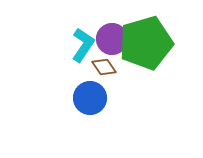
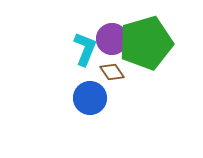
cyan L-shape: moved 2 px right, 4 px down; rotated 12 degrees counterclockwise
brown diamond: moved 8 px right, 5 px down
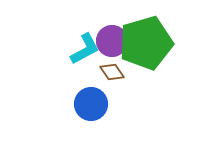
purple circle: moved 2 px down
cyan L-shape: rotated 40 degrees clockwise
blue circle: moved 1 px right, 6 px down
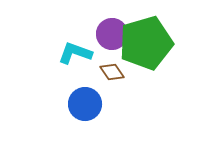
purple circle: moved 7 px up
cyan L-shape: moved 10 px left, 4 px down; rotated 132 degrees counterclockwise
blue circle: moved 6 px left
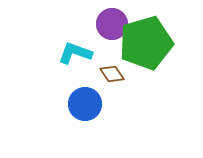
purple circle: moved 10 px up
brown diamond: moved 2 px down
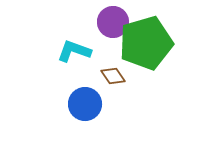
purple circle: moved 1 px right, 2 px up
cyan L-shape: moved 1 px left, 2 px up
brown diamond: moved 1 px right, 2 px down
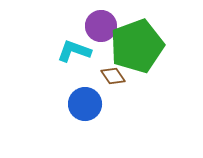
purple circle: moved 12 px left, 4 px down
green pentagon: moved 9 px left, 3 px down; rotated 4 degrees counterclockwise
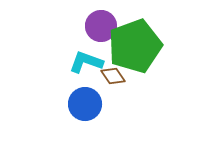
green pentagon: moved 2 px left
cyan L-shape: moved 12 px right, 11 px down
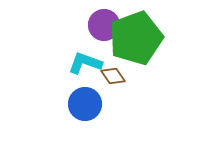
purple circle: moved 3 px right, 1 px up
green pentagon: moved 1 px right, 8 px up
cyan L-shape: moved 1 px left, 1 px down
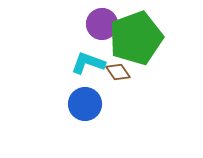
purple circle: moved 2 px left, 1 px up
cyan L-shape: moved 3 px right
brown diamond: moved 5 px right, 4 px up
